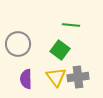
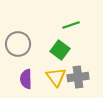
green line: rotated 24 degrees counterclockwise
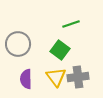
green line: moved 1 px up
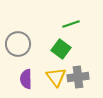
green square: moved 1 px right, 1 px up
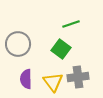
yellow triangle: moved 3 px left, 5 px down
